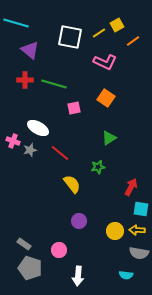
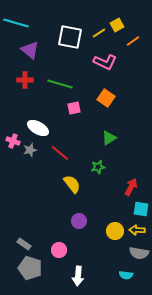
green line: moved 6 px right
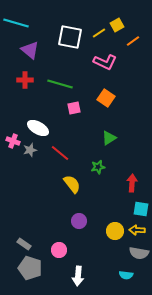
red arrow: moved 1 px right, 4 px up; rotated 24 degrees counterclockwise
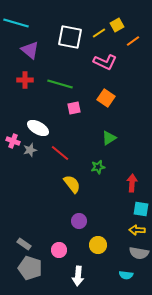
yellow circle: moved 17 px left, 14 px down
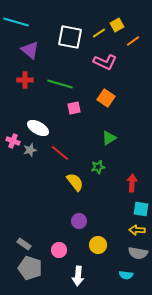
cyan line: moved 1 px up
yellow semicircle: moved 3 px right, 2 px up
gray semicircle: moved 1 px left
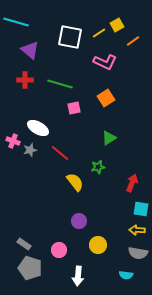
orange square: rotated 24 degrees clockwise
red arrow: rotated 18 degrees clockwise
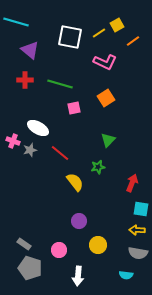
green triangle: moved 1 px left, 2 px down; rotated 14 degrees counterclockwise
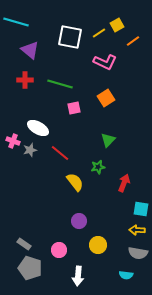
red arrow: moved 8 px left
